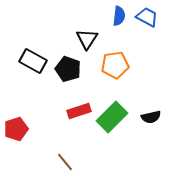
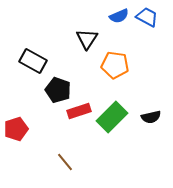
blue semicircle: rotated 60 degrees clockwise
orange pentagon: rotated 16 degrees clockwise
black pentagon: moved 10 px left, 21 px down
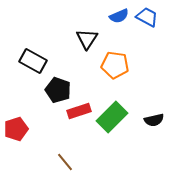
black semicircle: moved 3 px right, 3 px down
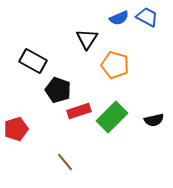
blue semicircle: moved 2 px down
orange pentagon: rotated 8 degrees clockwise
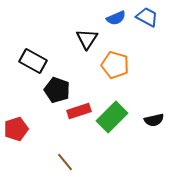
blue semicircle: moved 3 px left
black pentagon: moved 1 px left
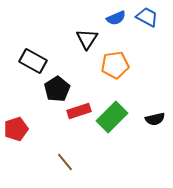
orange pentagon: rotated 24 degrees counterclockwise
black pentagon: moved 1 px up; rotated 20 degrees clockwise
black semicircle: moved 1 px right, 1 px up
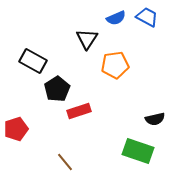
green rectangle: moved 26 px right, 34 px down; rotated 64 degrees clockwise
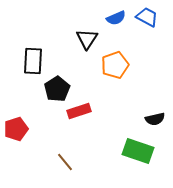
black rectangle: rotated 64 degrees clockwise
orange pentagon: rotated 12 degrees counterclockwise
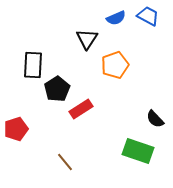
blue trapezoid: moved 1 px right, 1 px up
black rectangle: moved 4 px down
red rectangle: moved 2 px right, 2 px up; rotated 15 degrees counterclockwise
black semicircle: rotated 60 degrees clockwise
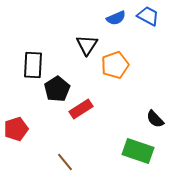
black triangle: moved 6 px down
